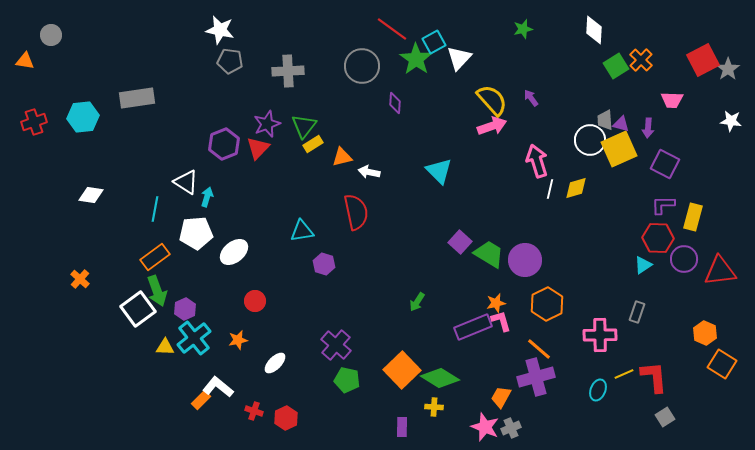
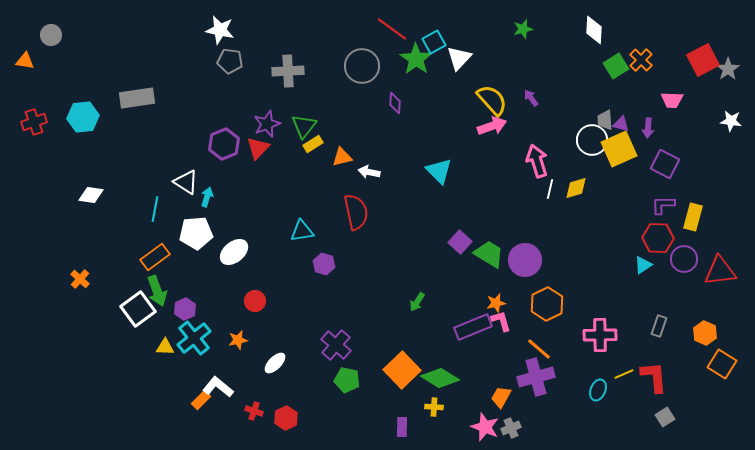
white circle at (590, 140): moved 2 px right
gray rectangle at (637, 312): moved 22 px right, 14 px down
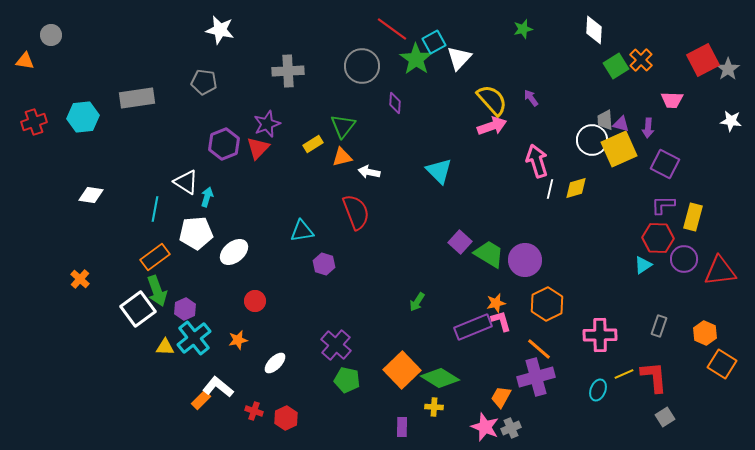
gray pentagon at (230, 61): moved 26 px left, 21 px down
green triangle at (304, 126): moved 39 px right
red semicircle at (356, 212): rotated 9 degrees counterclockwise
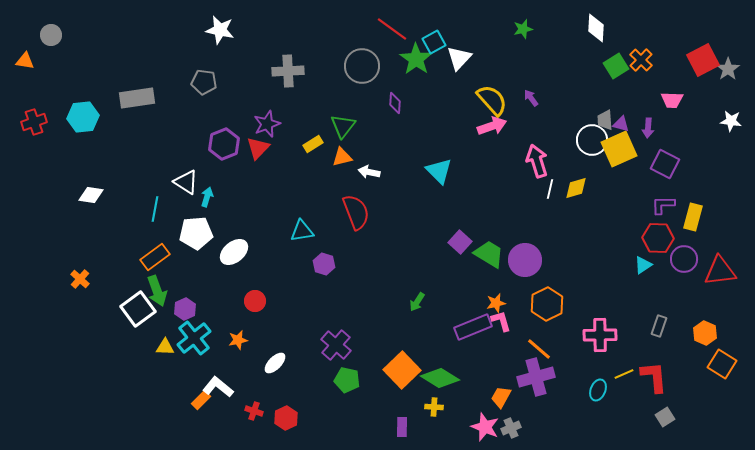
white diamond at (594, 30): moved 2 px right, 2 px up
